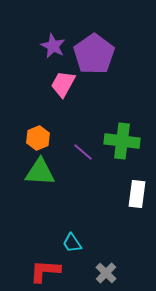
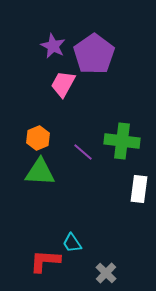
white rectangle: moved 2 px right, 5 px up
red L-shape: moved 10 px up
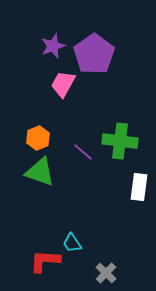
purple star: rotated 25 degrees clockwise
green cross: moved 2 px left
green triangle: rotated 16 degrees clockwise
white rectangle: moved 2 px up
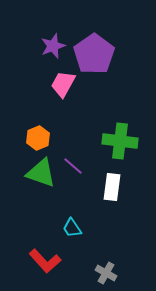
purple line: moved 10 px left, 14 px down
green triangle: moved 1 px right, 1 px down
white rectangle: moved 27 px left
cyan trapezoid: moved 15 px up
red L-shape: rotated 136 degrees counterclockwise
gray cross: rotated 15 degrees counterclockwise
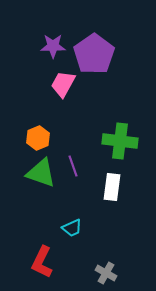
purple star: rotated 20 degrees clockwise
purple line: rotated 30 degrees clockwise
cyan trapezoid: rotated 80 degrees counterclockwise
red L-shape: moved 3 px left, 1 px down; rotated 68 degrees clockwise
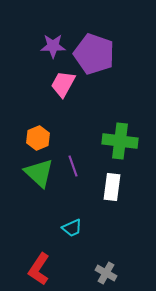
purple pentagon: rotated 18 degrees counterclockwise
green triangle: moved 2 px left; rotated 24 degrees clockwise
red L-shape: moved 3 px left, 7 px down; rotated 8 degrees clockwise
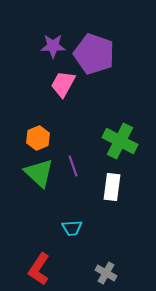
green cross: rotated 20 degrees clockwise
cyan trapezoid: rotated 20 degrees clockwise
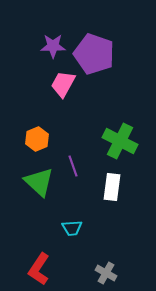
orange hexagon: moved 1 px left, 1 px down
green triangle: moved 9 px down
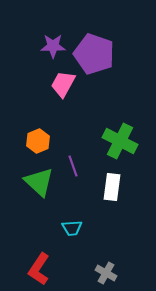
orange hexagon: moved 1 px right, 2 px down
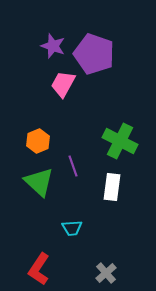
purple star: rotated 20 degrees clockwise
gray cross: rotated 20 degrees clockwise
